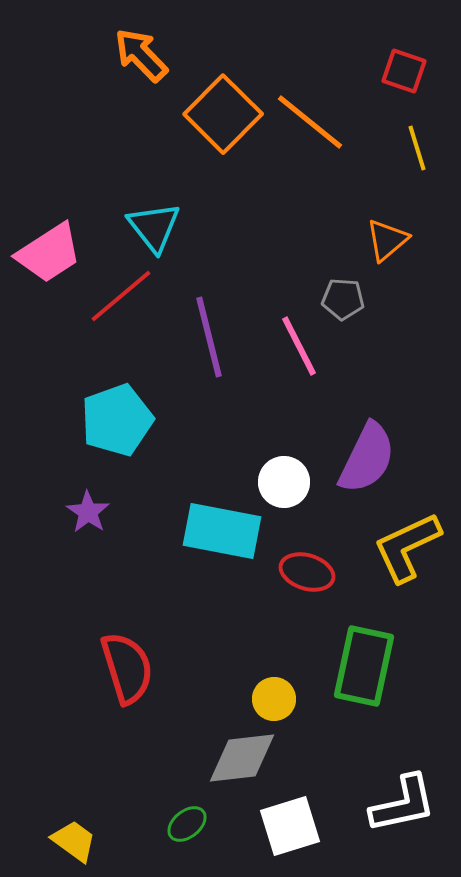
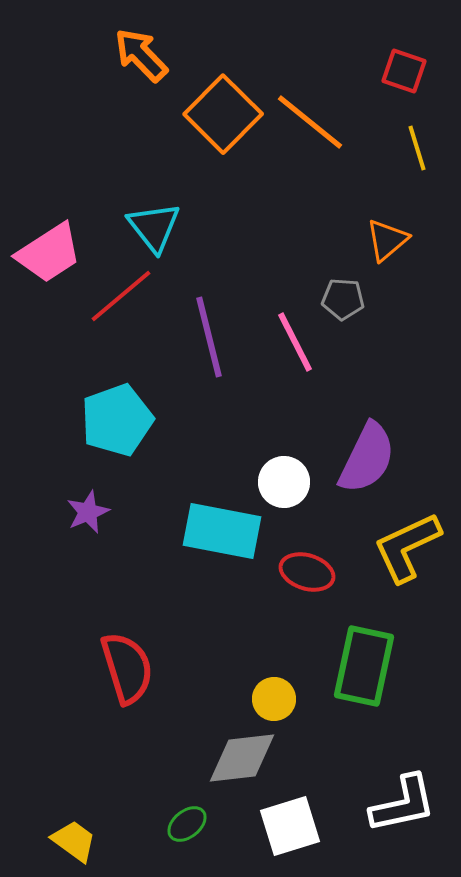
pink line: moved 4 px left, 4 px up
purple star: rotated 15 degrees clockwise
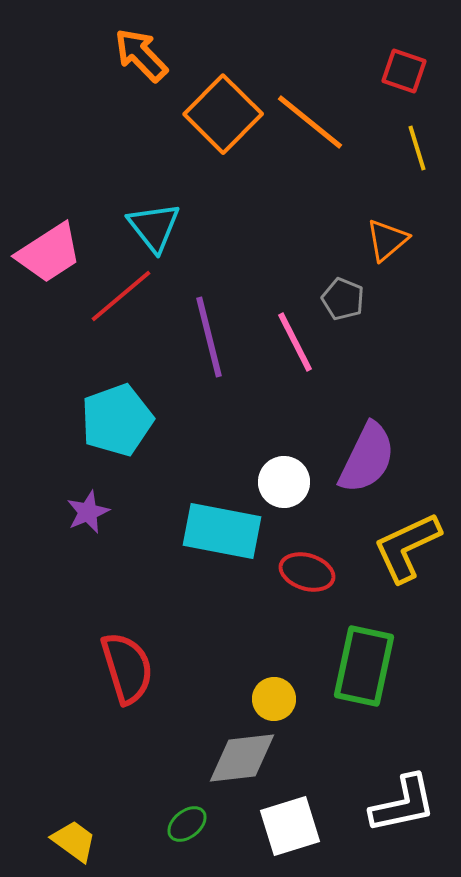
gray pentagon: rotated 18 degrees clockwise
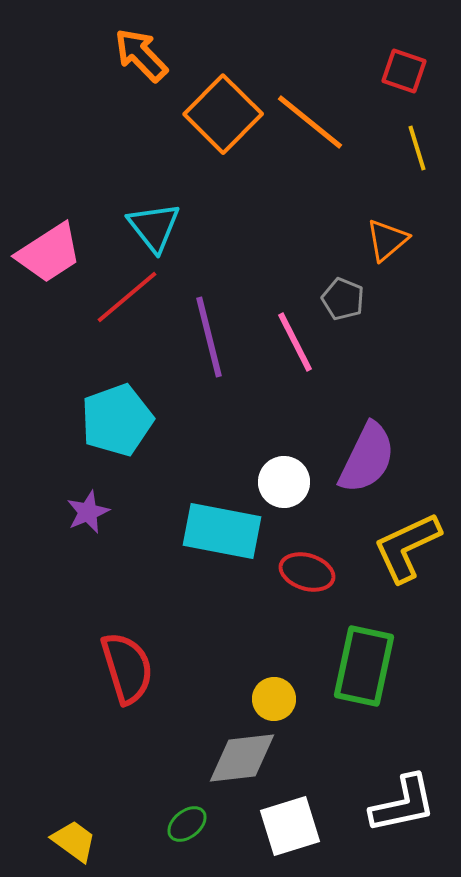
red line: moved 6 px right, 1 px down
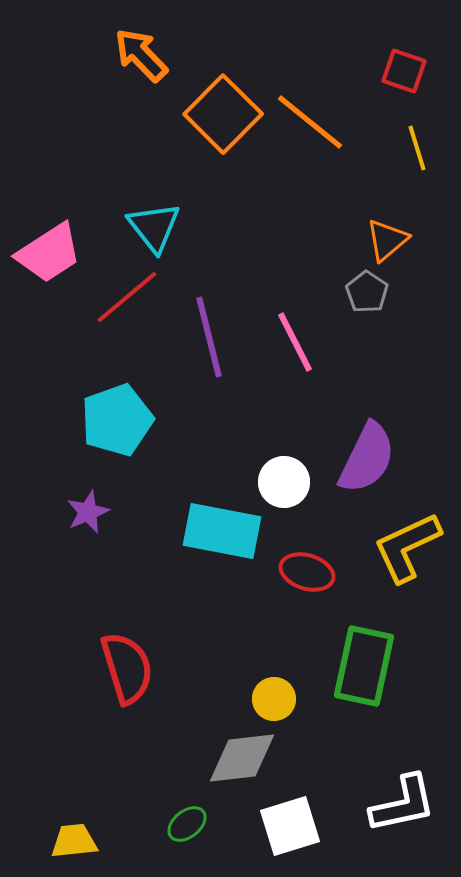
gray pentagon: moved 24 px right, 7 px up; rotated 12 degrees clockwise
yellow trapezoid: rotated 42 degrees counterclockwise
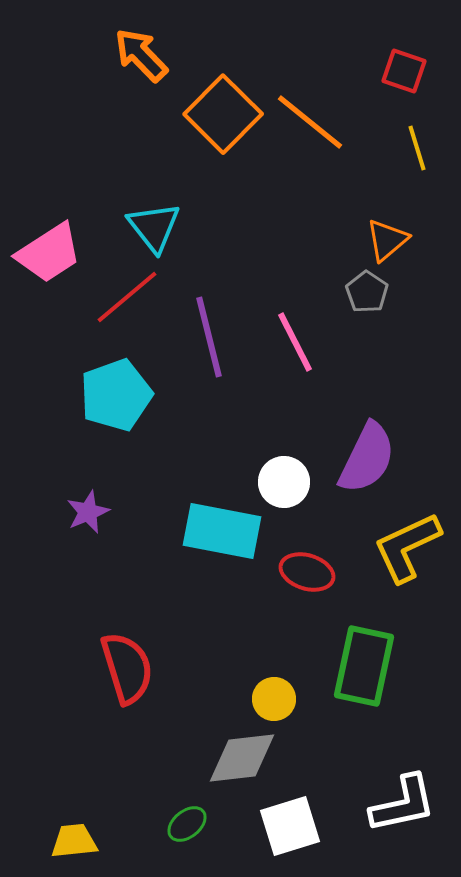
cyan pentagon: moved 1 px left, 25 px up
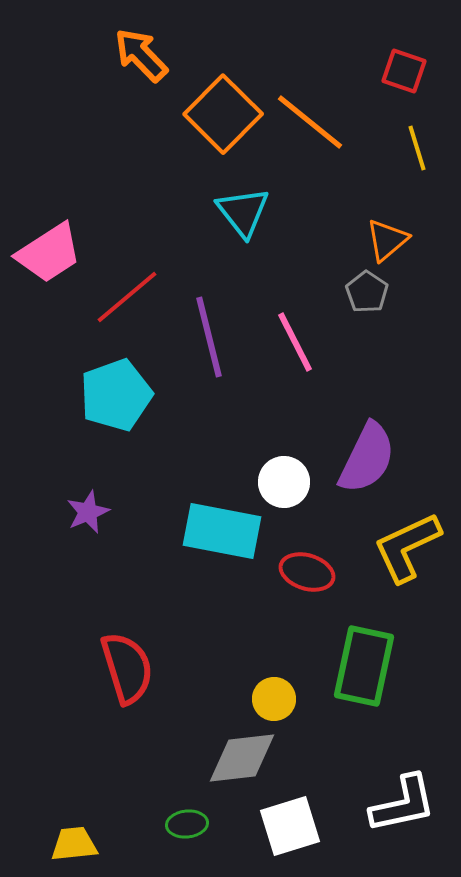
cyan triangle: moved 89 px right, 15 px up
green ellipse: rotated 33 degrees clockwise
yellow trapezoid: moved 3 px down
